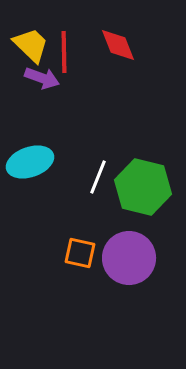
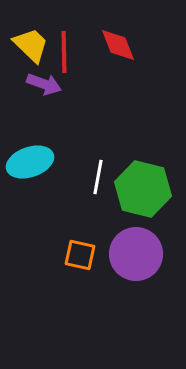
purple arrow: moved 2 px right, 6 px down
white line: rotated 12 degrees counterclockwise
green hexagon: moved 2 px down
orange square: moved 2 px down
purple circle: moved 7 px right, 4 px up
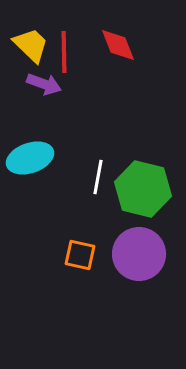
cyan ellipse: moved 4 px up
purple circle: moved 3 px right
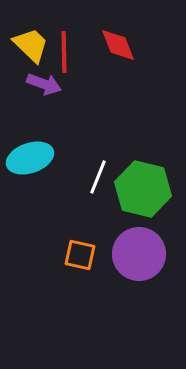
white line: rotated 12 degrees clockwise
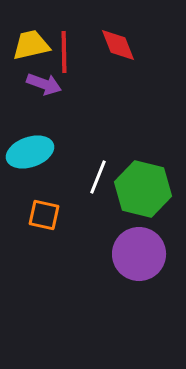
yellow trapezoid: rotated 57 degrees counterclockwise
cyan ellipse: moved 6 px up
orange square: moved 36 px left, 40 px up
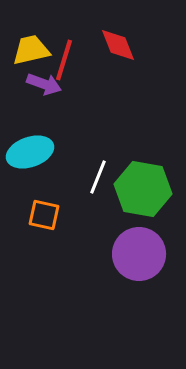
yellow trapezoid: moved 5 px down
red line: moved 8 px down; rotated 18 degrees clockwise
green hexagon: rotated 4 degrees counterclockwise
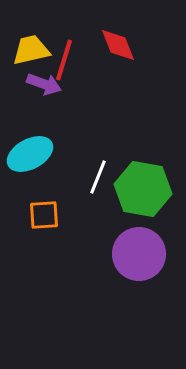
cyan ellipse: moved 2 px down; rotated 9 degrees counterclockwise
orange square: rotated 16 degrees counterclockwise
